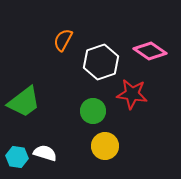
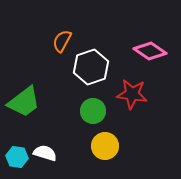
orange semicircle: moved 1 px left, 1 px down
white hexagon: moved 10 px left, 5 px down
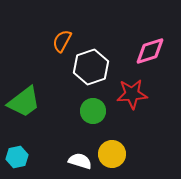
pink diamond: rotated 52 degrees counterclockwise
red star: rotated 12 degrees counterclockwise
yellow circle: moved 7 px right, 8 px down
white semicircle: moved 35 px right, 8 px down
cyan hexagon: rotated 20 degrees counterclockwise
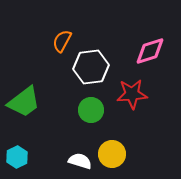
white hexagon: rotated 12 degrees clockwise
green circle: moved 2 px left, 1 px up
cyan hexagon: rotated 15 degrees counterclockwise
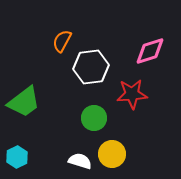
green circle: moved 3 px right, 8 px down
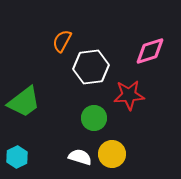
red star: moved 3 px left, 1 px down
white semicircle: moved 4 px up
